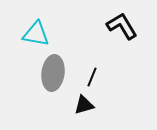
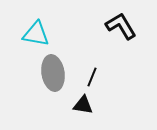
black L-shape: moved 1 px left
gray ellipse: rotated 16 degrees counterclockwise
black triangle: moved 1 px left; rotated 25 degrees clockwise
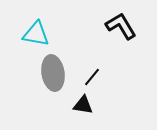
black line: rotated 18 degrees clockwise
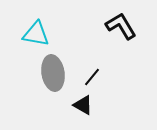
black triangle: rotated 20 degrees clockwise
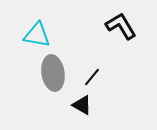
cyan triangle: moved 1 px right, 1 px down
black triangle: moved 1 px left
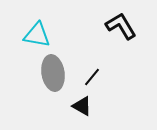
black triangle: moved 1 px down
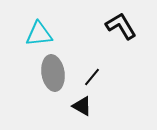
cyan triangle: moved 2 px right, 1 px up; rotated 16 degrees counterclockwise
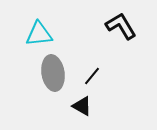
black line: moved 1 px up
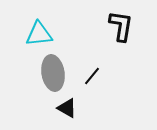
black L-shape: rotated 40 degrees clockwise
black triangle: moved 15 px left, 2 px down
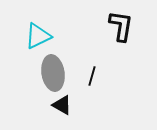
cyan triangle: moved 1 px left, 2 px down; rotated 20 degrees counterclockwise
black line: rotated 24 degrees counterclockwise
black triangle: moved 5 px left, 3 px up
